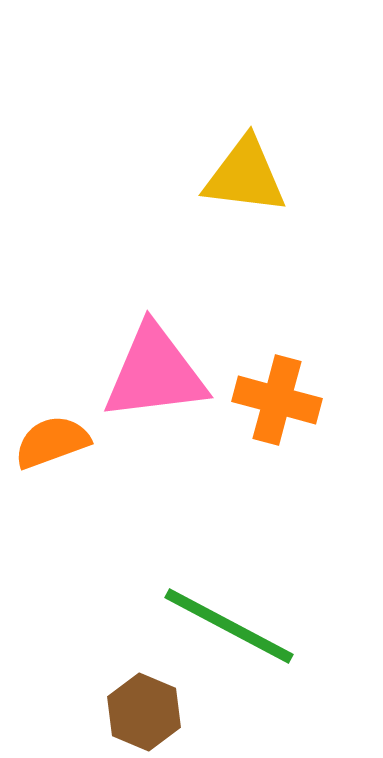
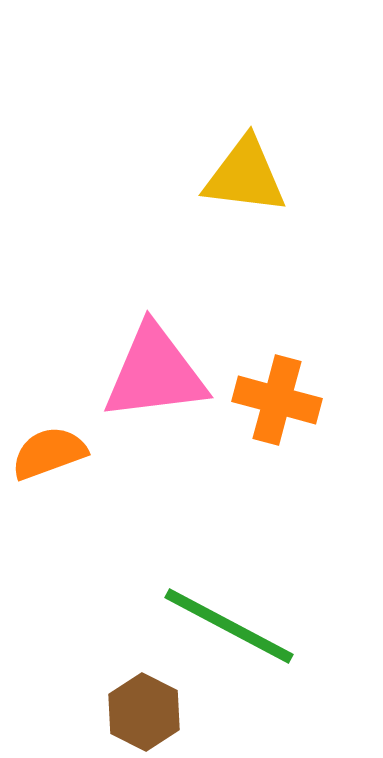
orange semicircle: moved 3 px left, 11 px down
brown hexagon: rotated 4 degrees clockwise
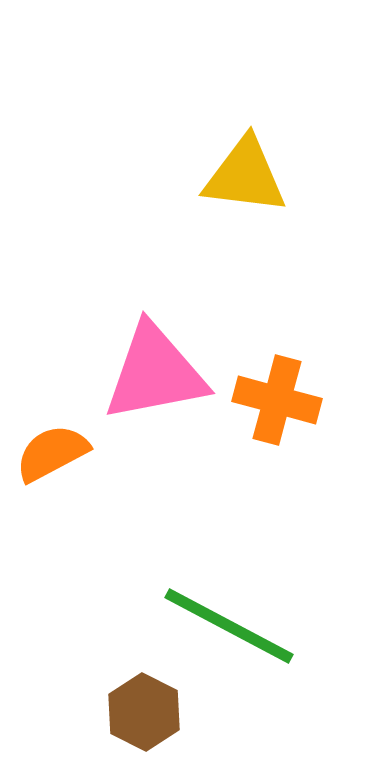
pink triangle: rotated 4 degrees counterclockwise
orange semicircle: moved 3 px right; rotated 8 degrees counterclockwise
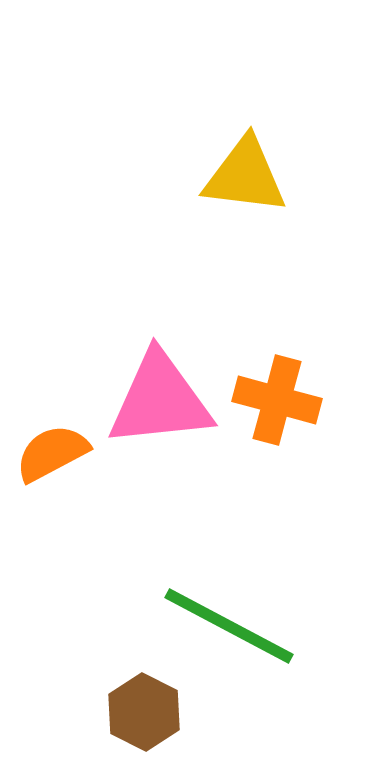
pink triangle: moved 5 px right, 27 px down; rotated 5 degrees clockwise
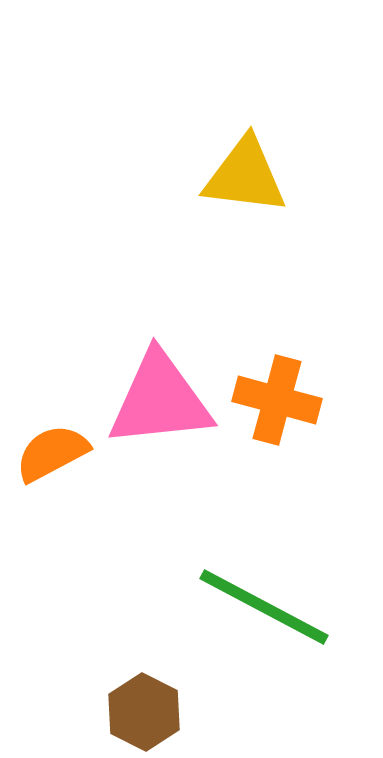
green line: moved 35 px right, 19 px up
